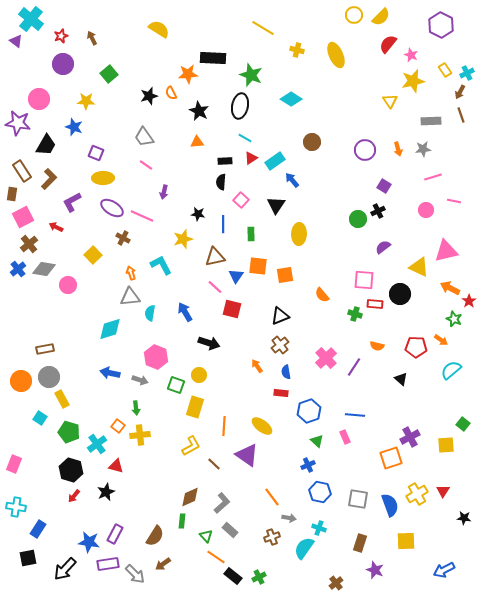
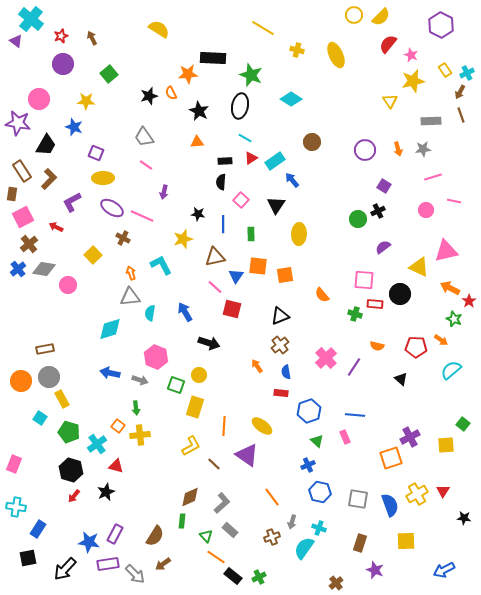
gray arrow at (289, 518): moved 3 px right, 4 px down; rotated 96 degrees clockwise
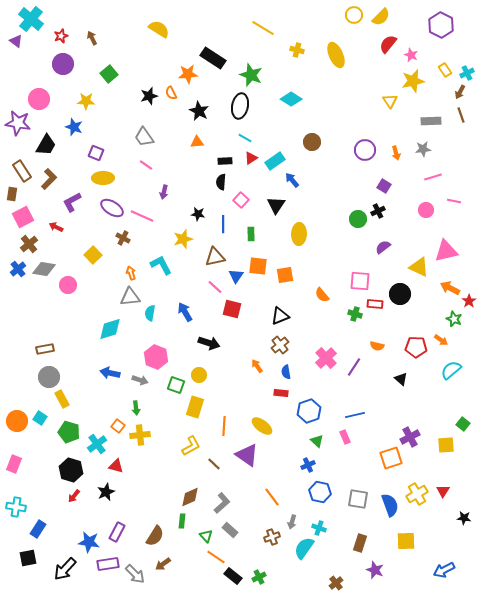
black rectangle at (213, 58): rotated 30 degrees clockwise
orange arrow at (398, 149): moved 2 px left, 4 px down
pink square at (364, 280): moved 4 px left, 1 px down
orange circle at (21, 381): moved 4 px left, 40 px down
blue line at (355, 415): rotated 18 degrees counterclockwise
purple rectangle at (115, 534): moved 2 px right, 2 px up
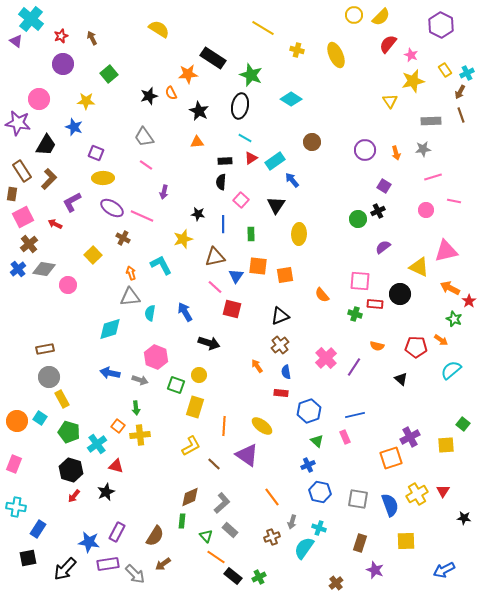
red arrow at (56, 227): moved 1 px left, 3 px up
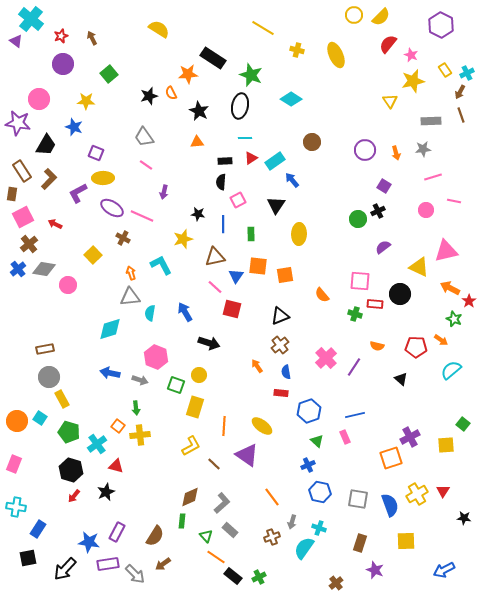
cyan line at (245, 138): rotated 32 degrees counterclockwise
pink square at (241, 200): moved 3 px left; rotated 21 degrees clockwise
purple L-shape at (72, 202): moved 6 px right, 9 px up
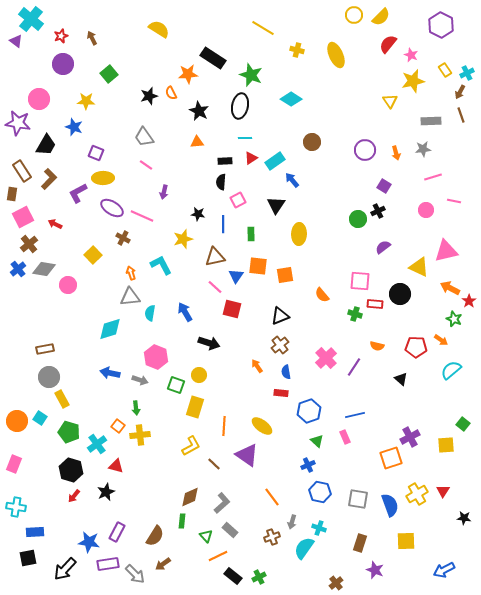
blue rectangle at (38, 529): moved 3 px left, 3 px down; rotated 54 degrees clockwise
orange line at (216, 557): moved 2 px right, 1 px up; rotated 60 degrees counterclockwise
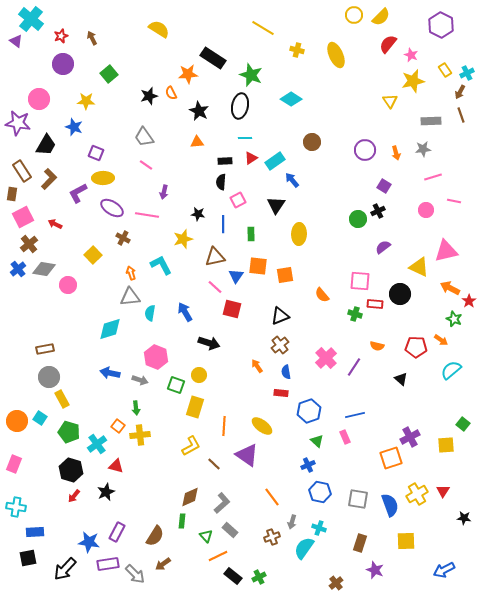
pink line at (142, 216): moved 5 px right, 1 px up; rotated 15 degrees counterclockwise
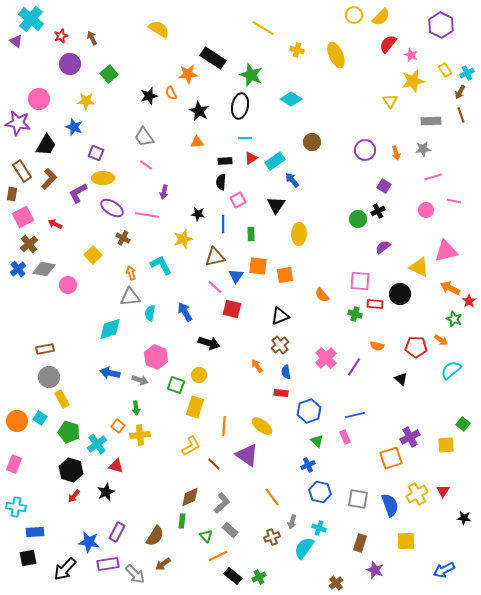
purple circle at (63, 64): moved 7 px right
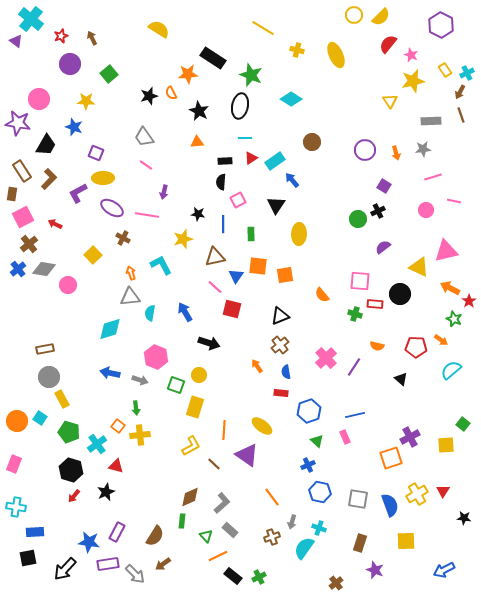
orange line at (224, 426): moved 4 px down
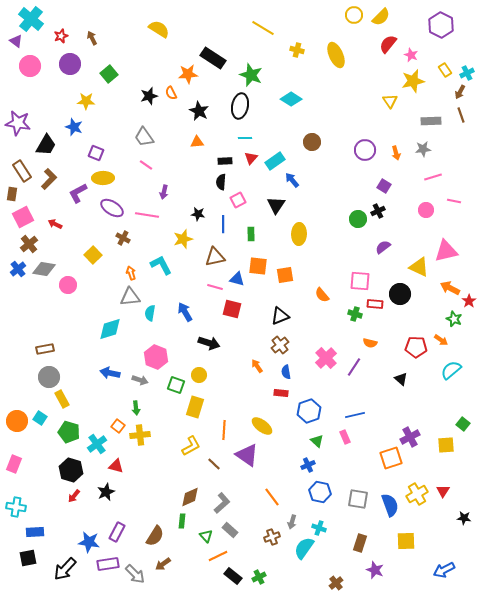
pink circle at (39, 99): moved 9 px left, 33 px up
red triangle at (251, 158): rotated 16 degrees counterclockwise
blue triangle at (236, 276): moved 1 px right, 3 px down; rotated 49 degrees counterclockwise
pink line at (215, 287): rotated 28 degrees counterclockwise
orange semicircle at (377, 346): moved 7 px left, 3 px up
